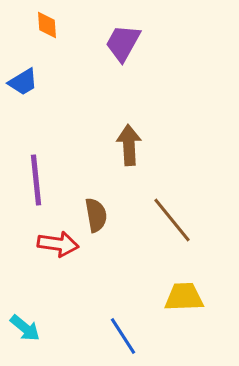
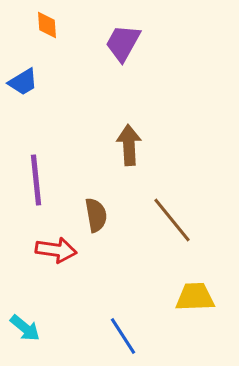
red arrow: moved 2 px left, 6 px down
yellow trapezoid: moved 11 px right
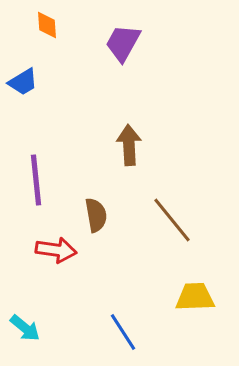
blue line: moved 4 px up
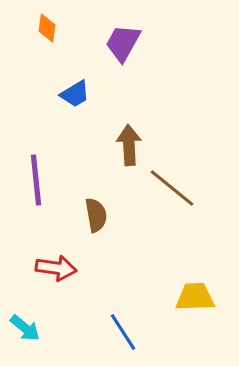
orange diamond: moved 3 px down; rotated 12 degrees clockwise
blue trapezoid: moved 52 px right, 12 px down
brown line: moved 32 px up; rotated 12 degrees counterclockwise
red arrow: moved 18 px down
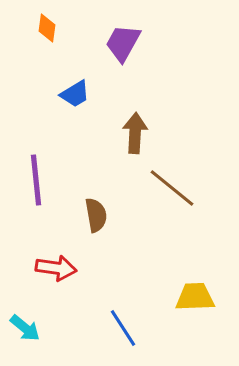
brown arrow: moved 6 px right, 12 px up; rotated 6 degrees clockwise
blue line: moved 4 px up
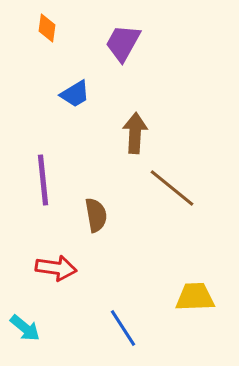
purple line: moved 7 px right
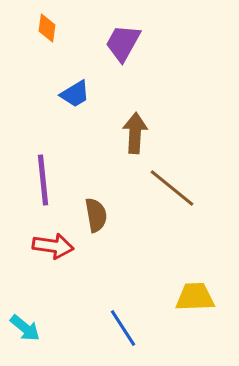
red arrow: moved 3 px left, 22 px up
